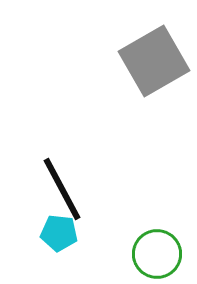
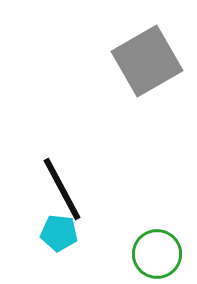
gray square: moved 7 px left
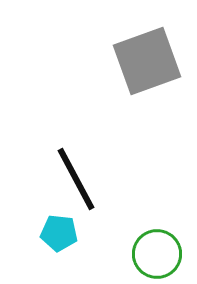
gray square: rotated 10 degrees clockwise
black line: moved 14 px right, 10 px up
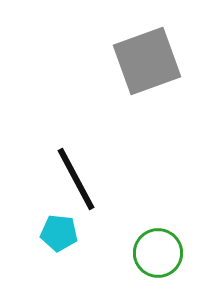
green circle: moved 1 px right, 1 px up
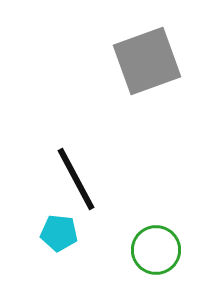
green circle: moved 2 px left, 3 px up
